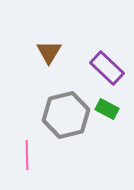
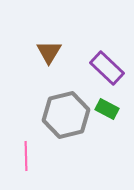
pink line: moved 1 px left, 1 px down
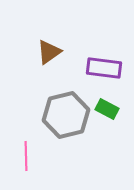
brown triangle: rotated 24 degrees clockwise
purple rectangle: moved 3 px left; rotated 36 degrees counterclockwise
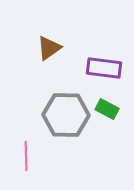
brown triangle: moved 4 px up
gray hexagon: rotated 15 degrees clockwise
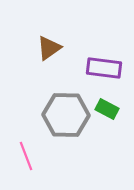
pink line: rotated 20 degrees counterclockwise
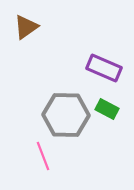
brown triangle: moved 23 px left, 21 px up
purple rectangle: rotated 16 degrees clockwise
pink line: moved 17 px right
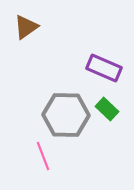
green rectangle: rotated 15 degrees clockwise
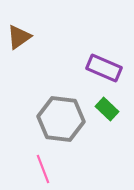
brown triangle: moved 7 px left, 10 px down
gray hexagon: moved 5 px left, 4 px down; rotated 6 degrees clockwise
pink line: moved 13 px down
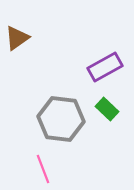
brown triangle: moved 2 px left, 1 px down
purple rectangle: moved 1 px right, 1 px up; rotated 52 degrees counterclockwise
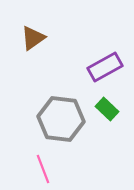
brown triangle: moved 16 px right
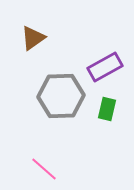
green rectangle: rotated 60 degrees clockwise
gray hexagon: moved 23 px up; rotated 9 degrees counterclockwise
pink line: moved 1 px right; rotated 28 degrees counterclockwise
